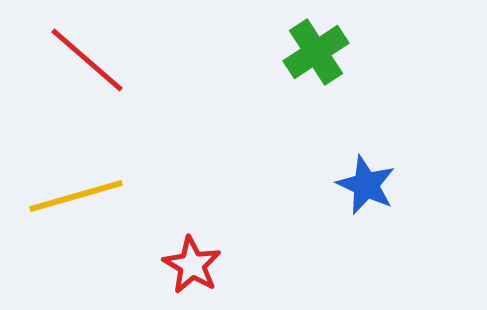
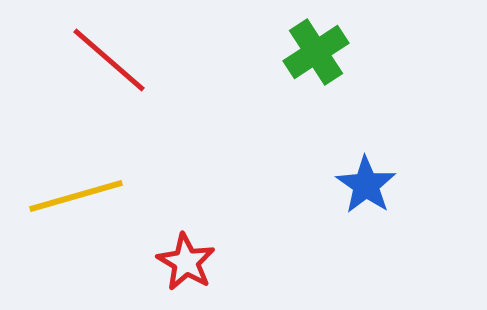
red line: moved 22 px right
blue star: rotated 10 degrees clockwise
red star: moved 6 px left, 3 px up
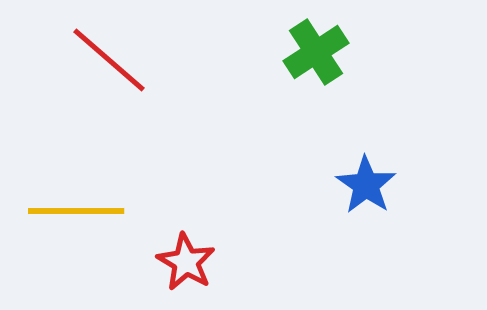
yellow line: moved 15 px down; rotated 16 degrees clockwise
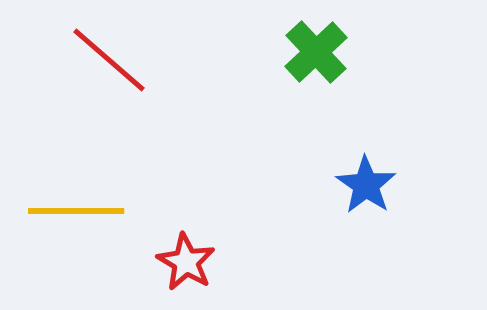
green cross: rotated 10 degrees counterclockwise
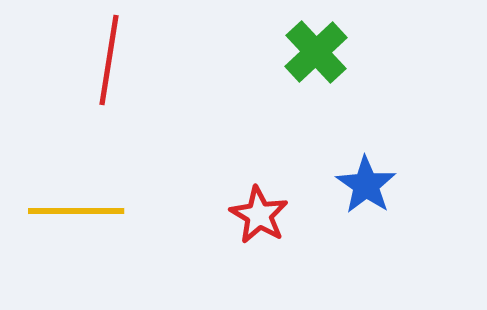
red line: rotated 58 degrees clockwise
red star: moved 73 px right, 47 px up
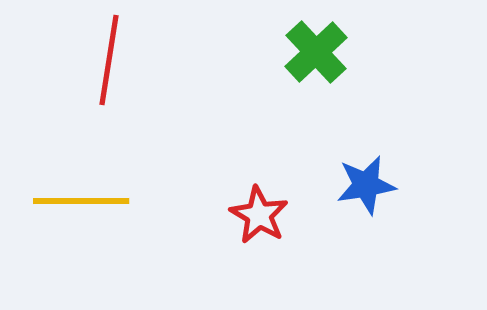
blue star: rotated 28 degrees clockwise
yellow line: moved 5 px right, 10 px up
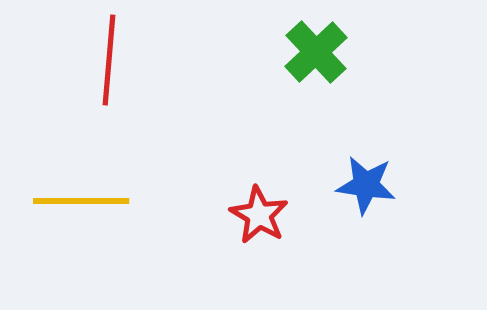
red line: rotated 4 degrees counterclockwise
blue star: rotated 18 degrees clockwise
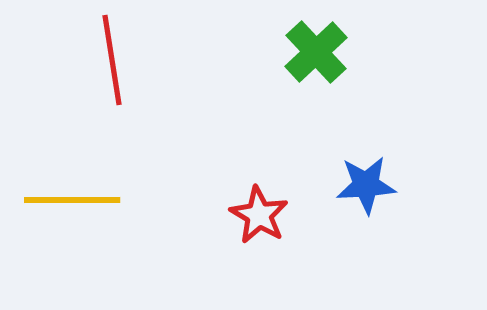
red line: moved 3 px right; rotated 14 degrees counterclockwise
blue star: rotated 12 degrees counterclockwise
yellow line: moved 9 px left, 1 px up
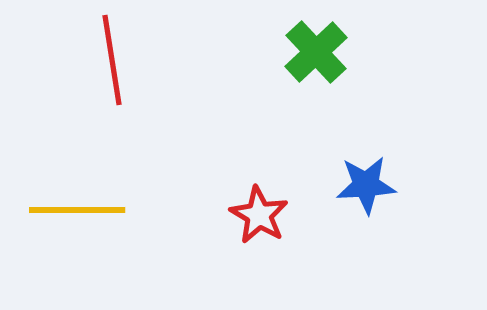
yellow line: moved 5 px right, 10 px down
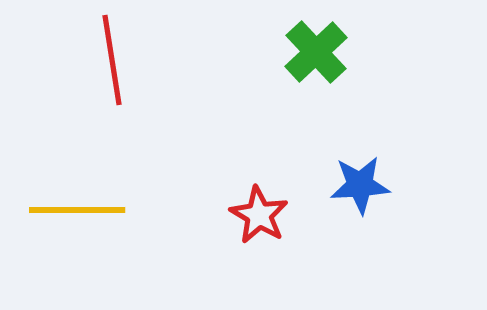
blue star: moved 6 px left
